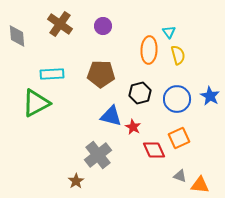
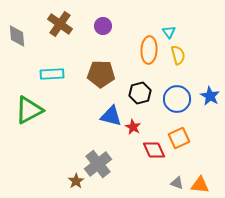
green triangle: moved 7 px left, 7 px down
gray cross: moved 9 px down
gray triangle: moved 3 px left, 7 px down
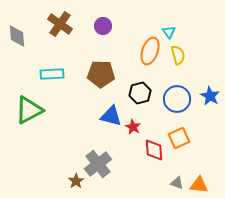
orange ellipse: moved 1 px right, 1 px down; rotated 16 degrees clockwise
red diamond: rotated 20 degrees clockwise
orange triangle: moved 1 px left
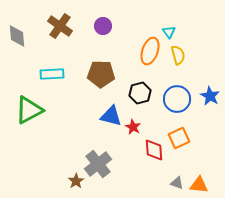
brown cross: moved 2 px down
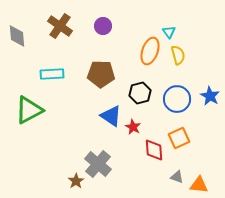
blue triangle: rotated 20 degrees clockwise
gray cross: rotated 12 degrees counterclockwise
gray triangle: moved 6 px up
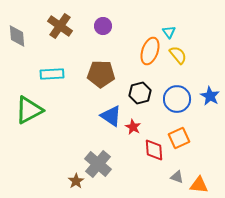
yellow semicircle: rotated 24 degrees counterclockwise
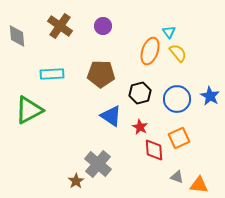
yellow semicircle: moved 2 px up
red star: moved 7 px right
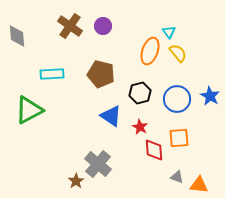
brown cross: moved 10 px right
brown pentagon: rotated 12 degrees clockwise
orange square: rotated 20 degrees clockwise
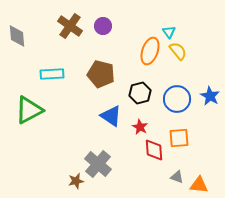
yellow semicircle: moved 2 px up
brown star: rotated 21 degrees clockwise
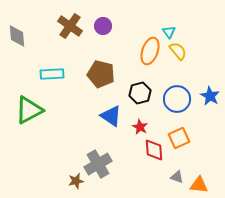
orange square: rotated 20 degrees counterclockwise
gray cross: rotated 20 degrees clockwise
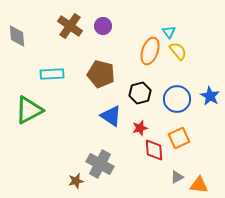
red star: moved 1 px down; rotated 28 degrees clockwise
gray cross: moved 2 px right; rotated 32 degrees counterclockwise
gray triangle: rotated 48 degrees counterclockwise
